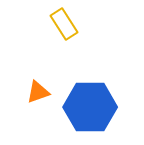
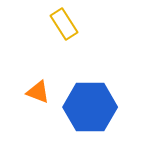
orange triangle: rotated 40 degrees clockwise
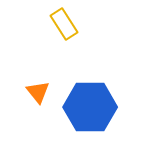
orange triangle: rotated 30 degrees clockwise
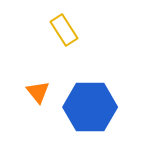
yellow rectangle: moved 6 px down
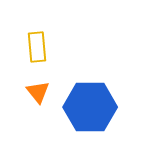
yellow rectangle: moved 27 px left, 17 px down; rotated 28 degrees clockwise
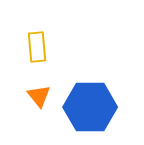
orange triangle: moved 1 px right, 4 px down
